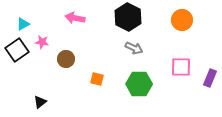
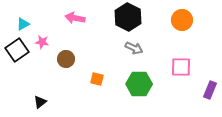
purple rectangle: moved 12 px down
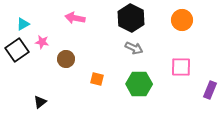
black hexagon: moved 3 px right, 1 px down
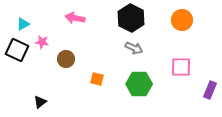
black square: rotated 30 degrees counterclockwise
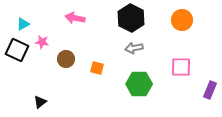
gray arrow: rotated 144 degrees clockwise
orange square: moved 11 px up
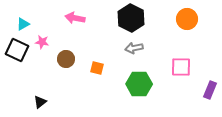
orange circle: moved 5 px right, 1 px up
